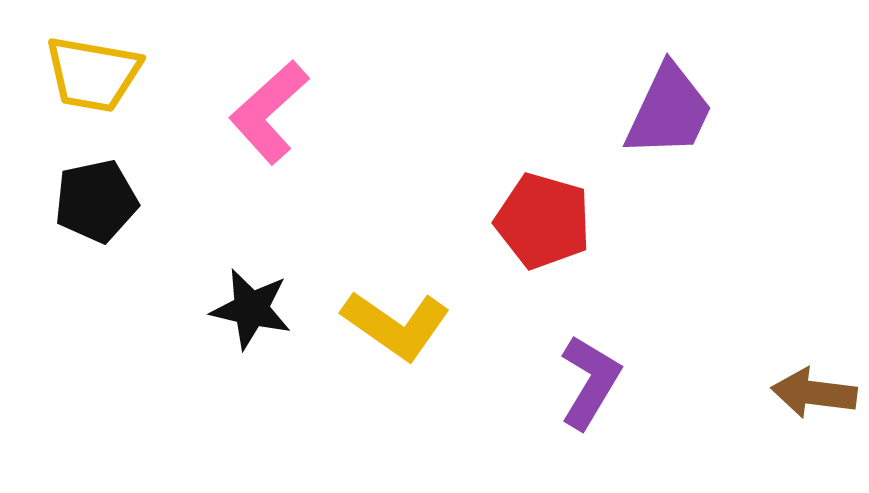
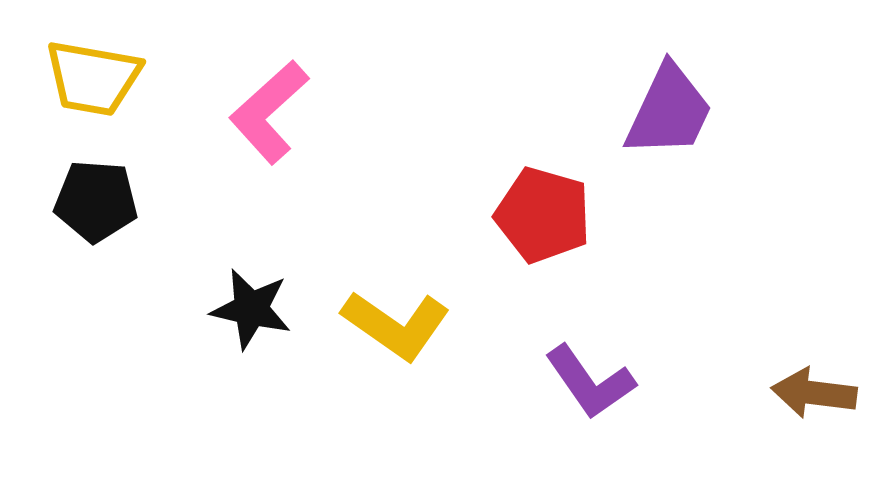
yellow trapezoid: moved 4 px down
black pentagon: rotated 16 degrees clockwise
red pentagon: moved 6 px up
purple L-shape: rotated 114 degrees clockwise
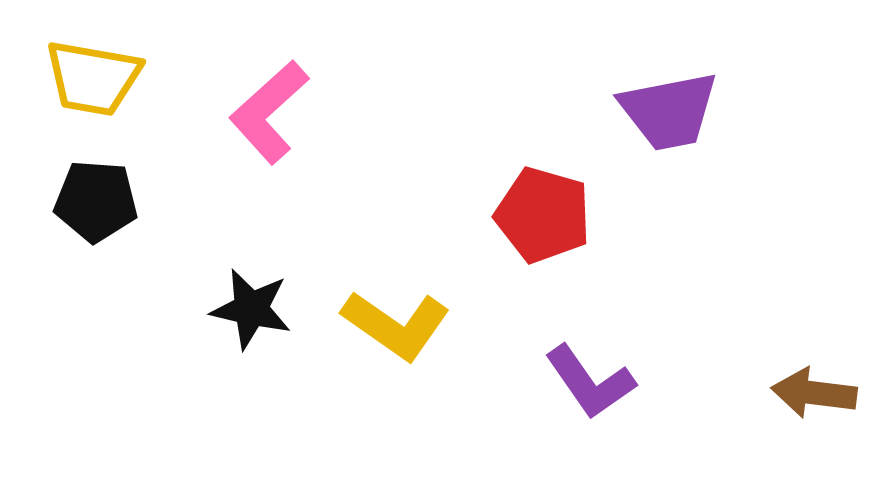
purple trapezoid: rotated 54 degrees clockwise
